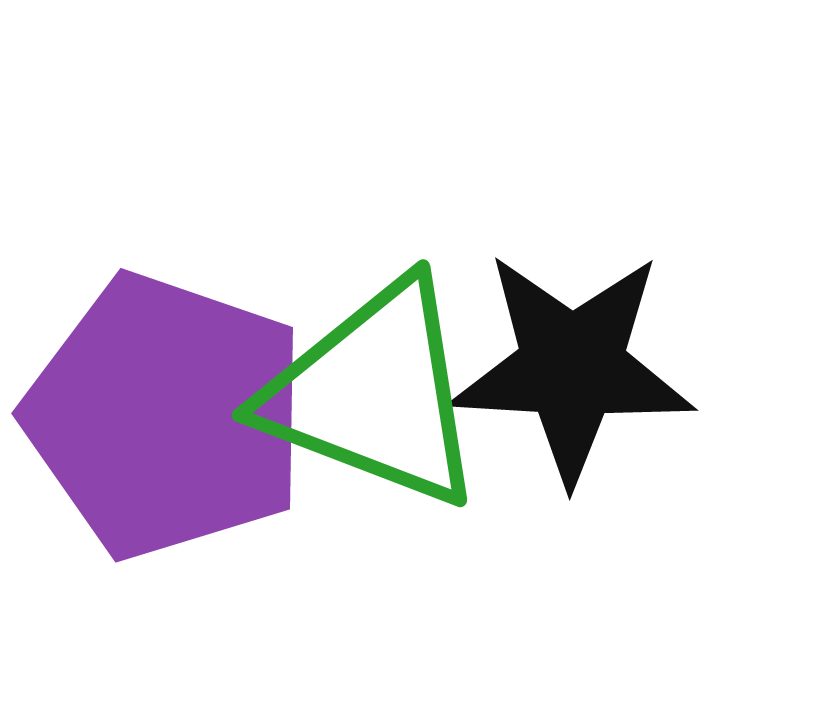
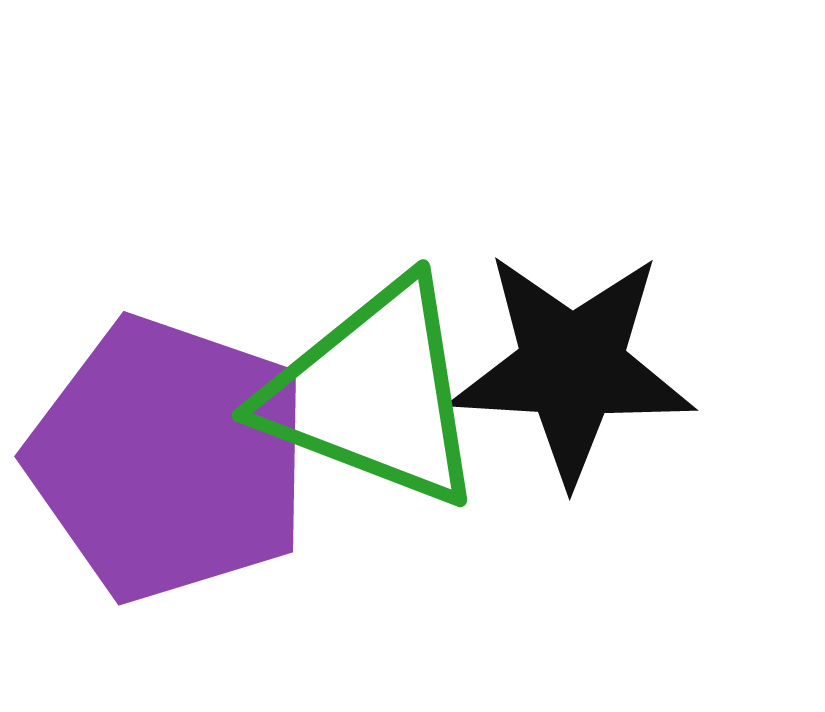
purple pentagon: moved 3 px right, 43 px down
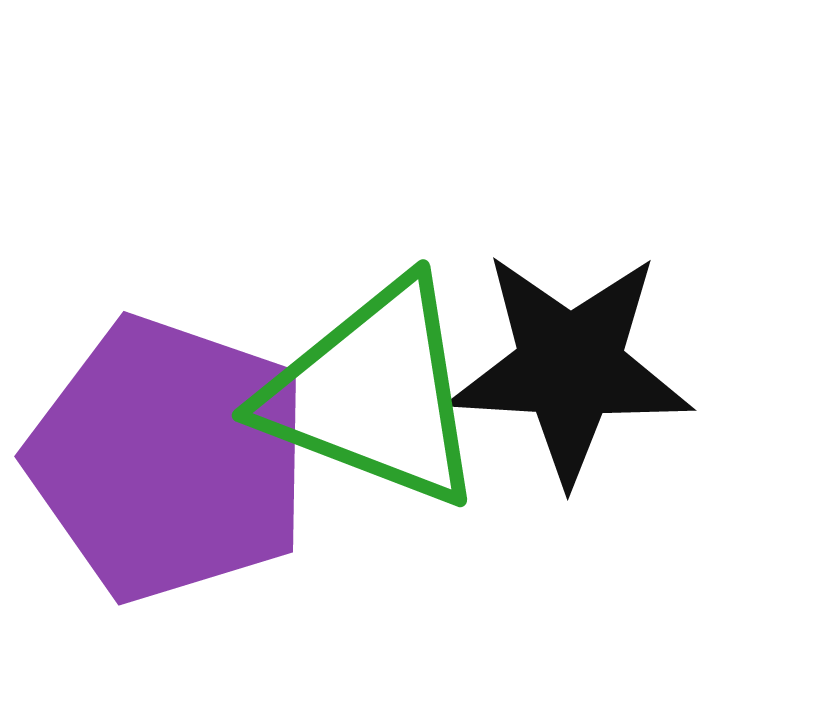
black star: moved 2 px left
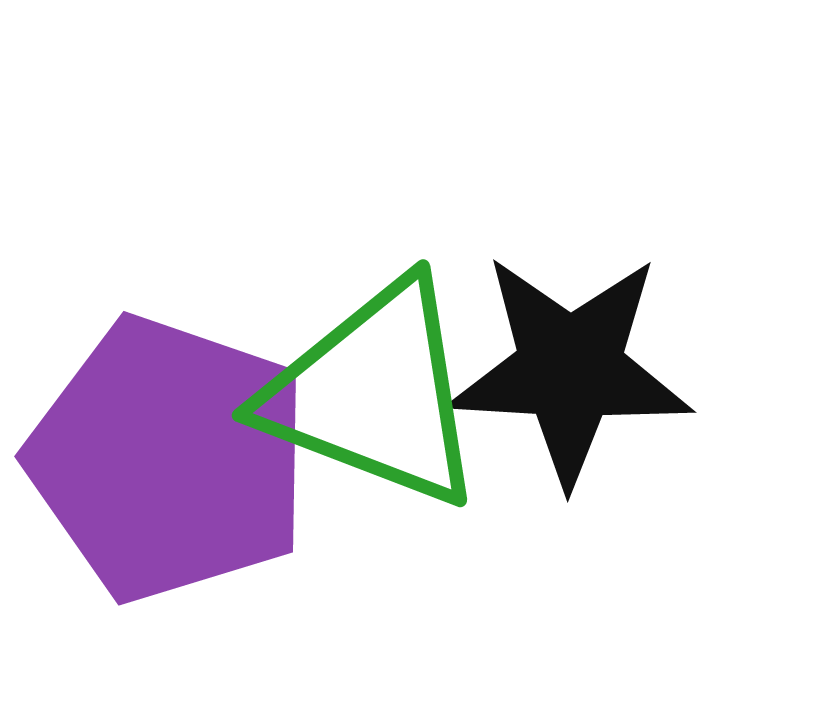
black star: moved 2 px down
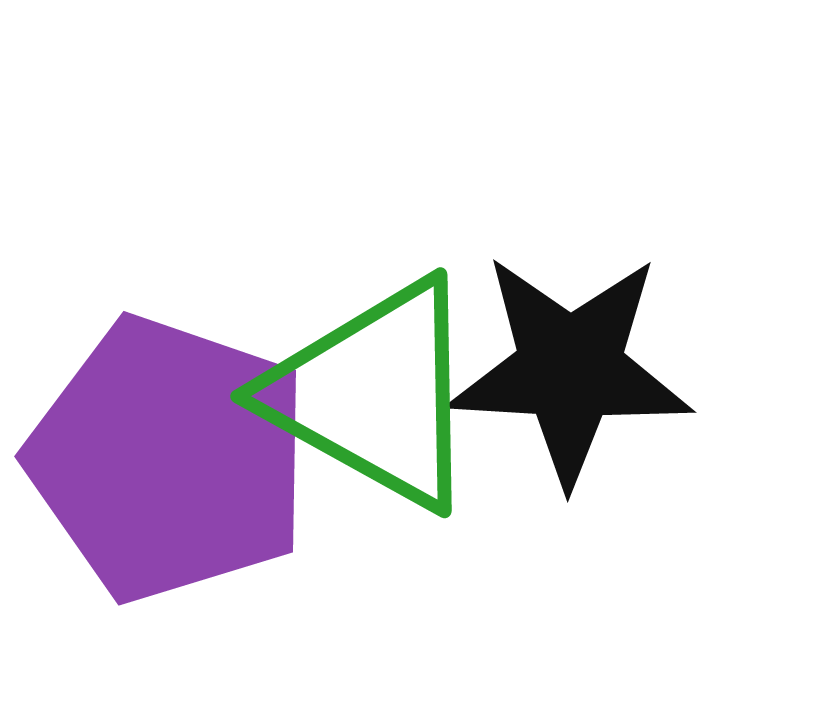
green triangle: rotated 8 degrees clockwise
